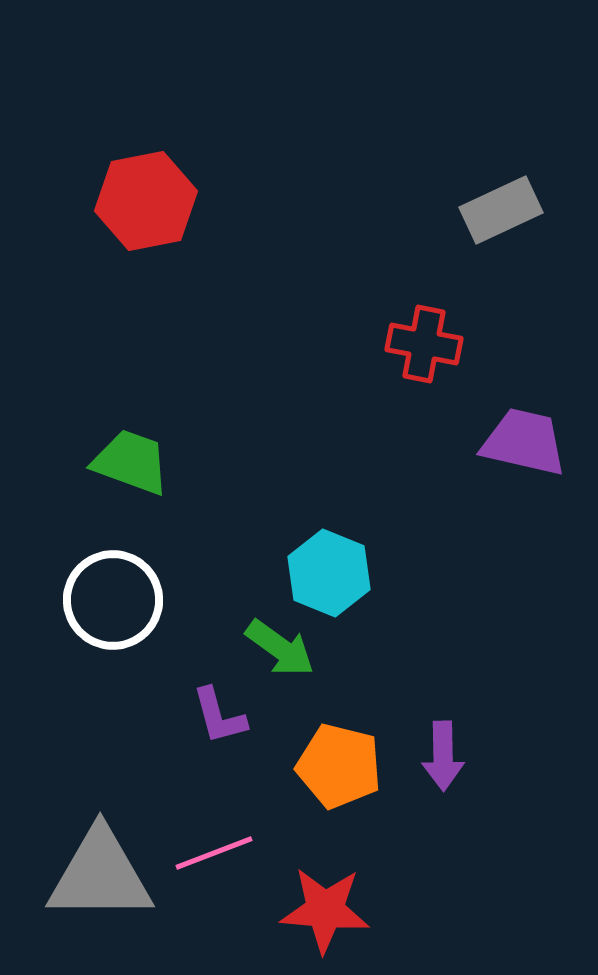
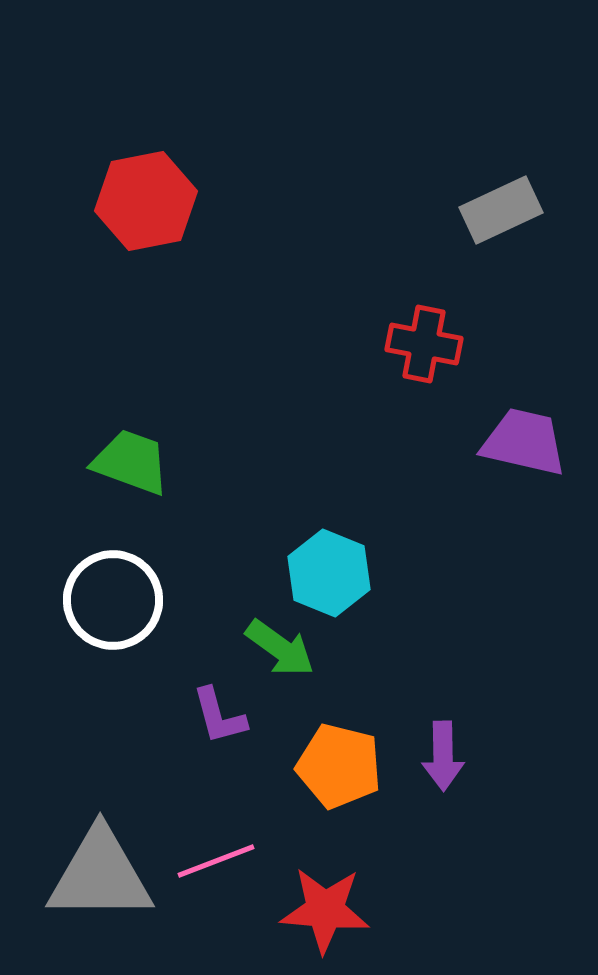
pink line: moved 2 px right, 8 px down
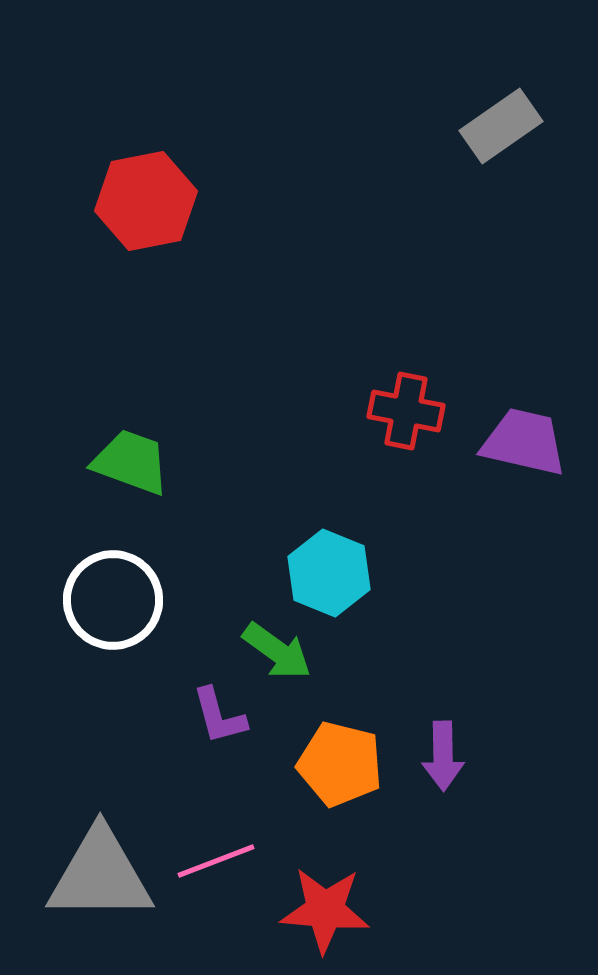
gray rectangle: moved 84 px up; rotated 10 degrees counterclockwise
red cross: moved 18 px left, 67 px down
green arrow: moved 3 px left, 3 px down
orange pentagon: moved 1 px right, 2 px up
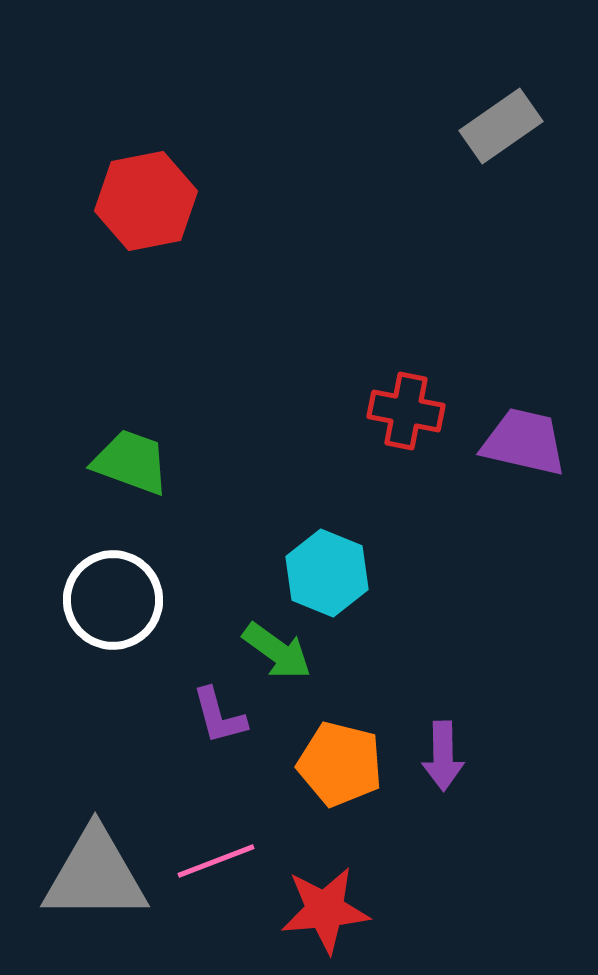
cyan hexagon: moved 2 px left
gray triangle: moved 5 px left
red star: rotated 10 degrees counterclockwise
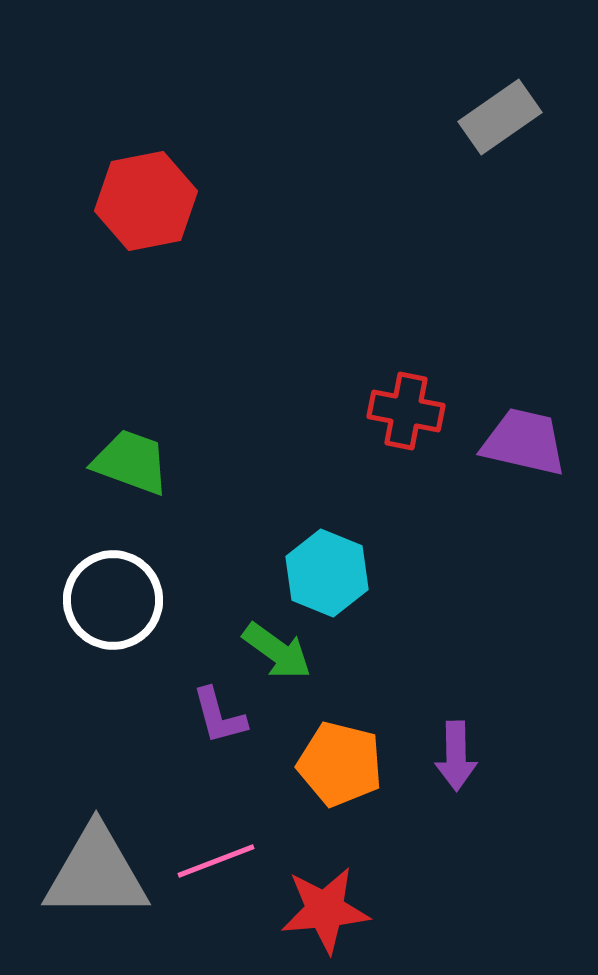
gray rectangle: moved 1 px left, 9 px up
purple arrow: moved 13 px right
gray triangle: moved 1 px right, 2 px up
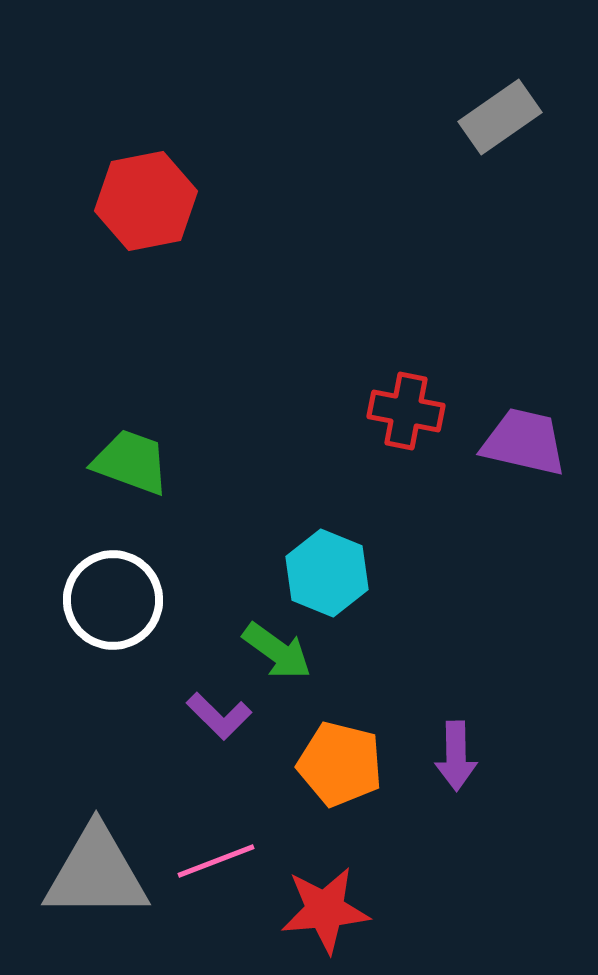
purple L-shape: rotated 30 degrees counterclockwise
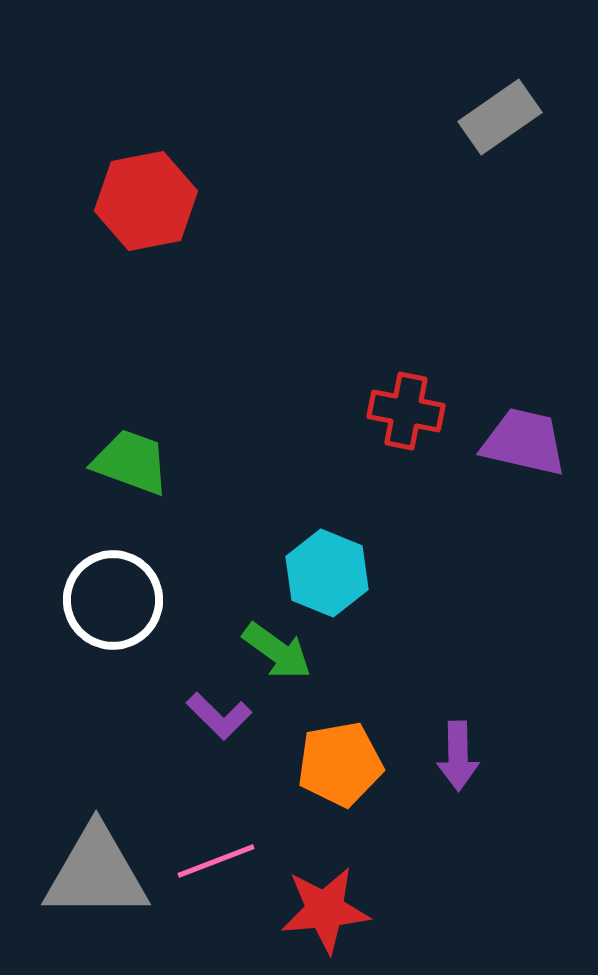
purple arrow: moved 2 px right
orange pentagon: rotated 24 degrees counterclockwise
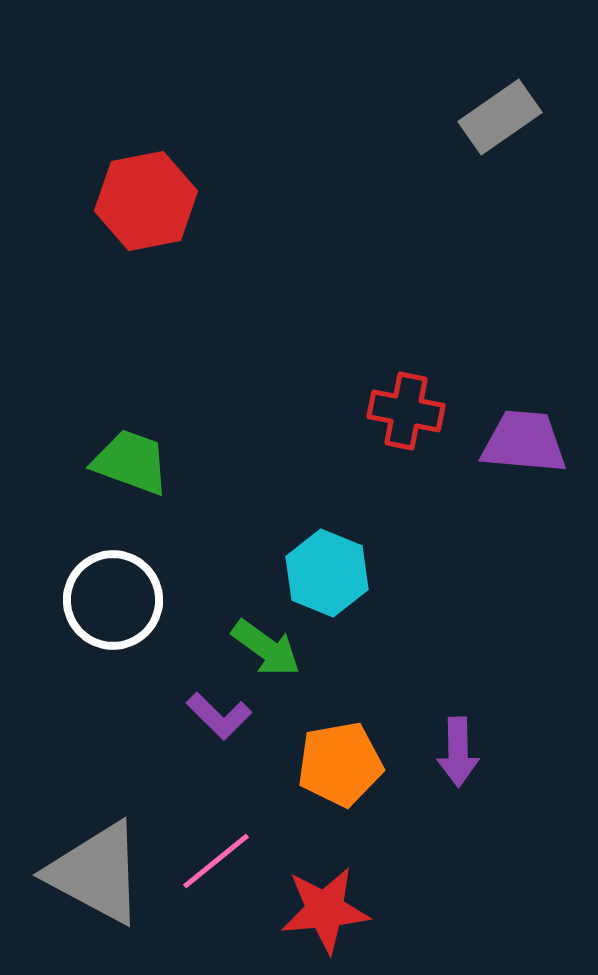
purple trapezoid: rotated 8 degrees counterclockwise
green arrow: moved 11 px left, 3 px up
purple arrow: moved 4 px up
pink line: rotated 18 degrees counterclockwise
gray triangle: rotated 28 degrees clockwise
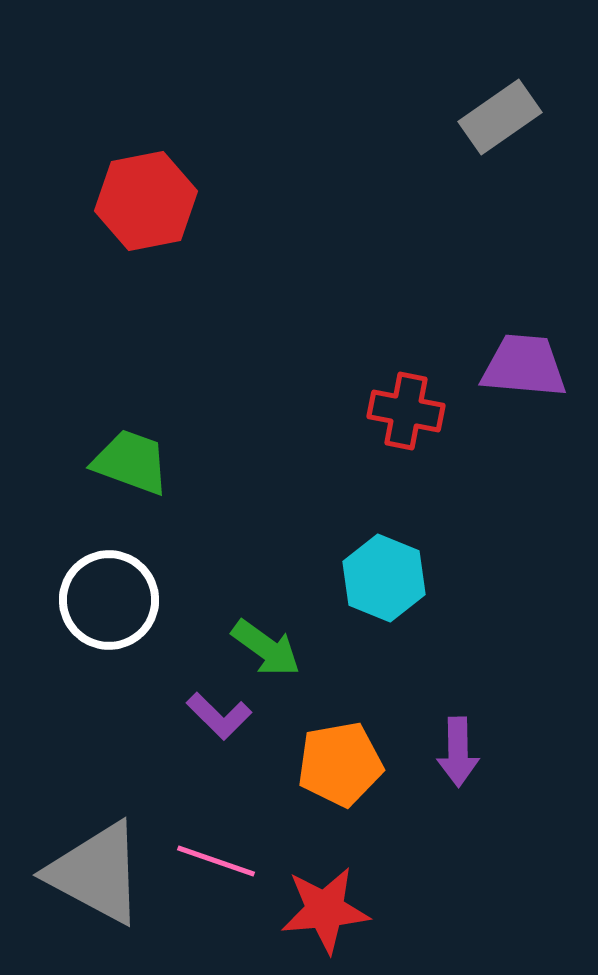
purple trapezoid: moved 76 px up
cyan hexagon: moved 57 px right, 5 px down
white circle: moved 4 px left
pink line: rotated 58 degrees clockwise
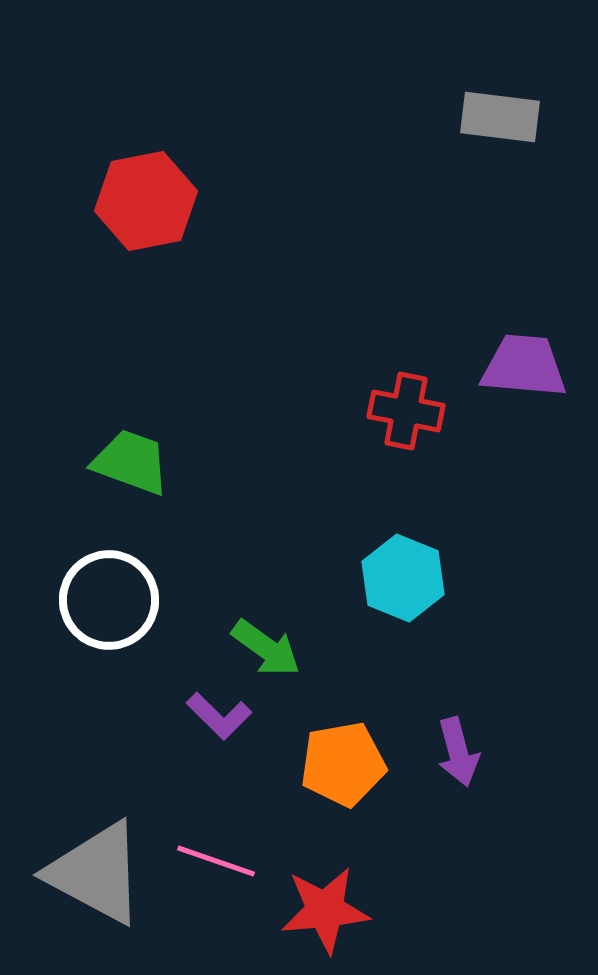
gray rectangle: rotated 42 degrees clockwise
cyan hexagon: moved 19 px right
purple arrow: rotated 14 degrees counterclockwise
orange pentagon: moved 3 px right
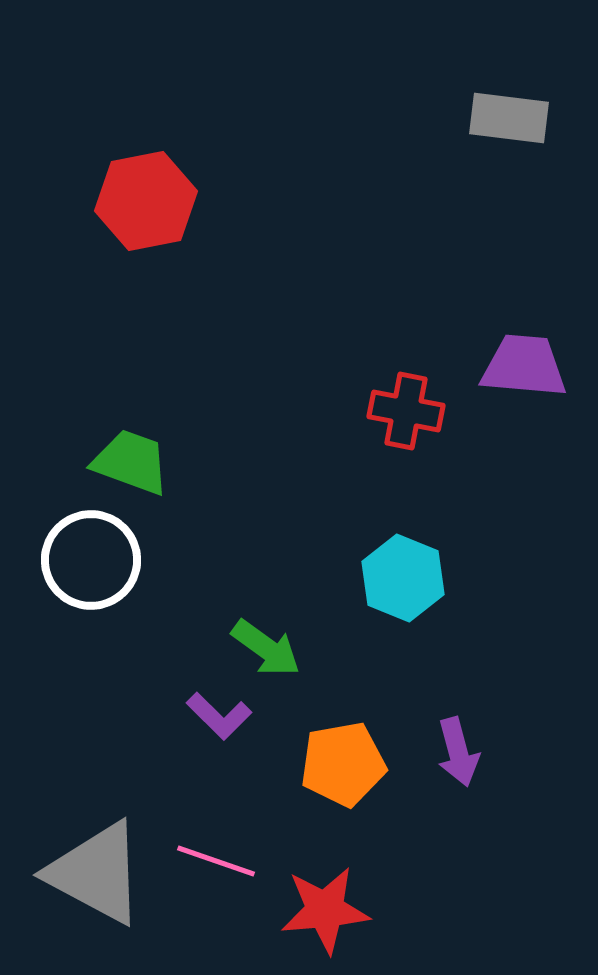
gray rectangle: moved 9 px right, 1 px down
white circle: moved 18 px left, 40 px up
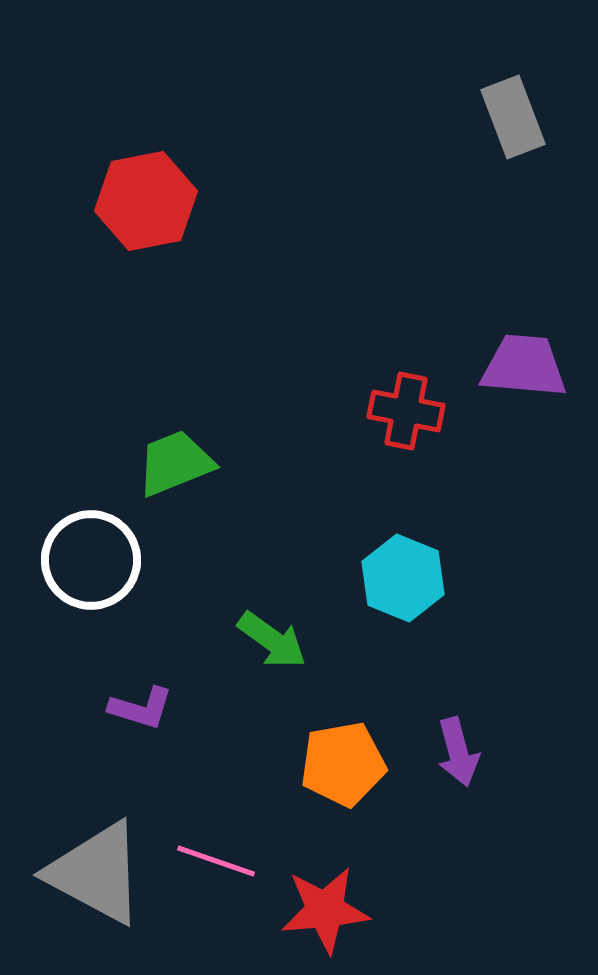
gray rectangle: moved 4 px right, 1 px up; rotated 62 degrees clockwise
green trapezoid: moved 44 px right, 1 px down; rotated 42 degrees counterclockwise
green arrow: moved 6 px right, 8 px up
purple L-shape: moved 78 px left, 8 px up; rotated 28 degrees counterclockwise
